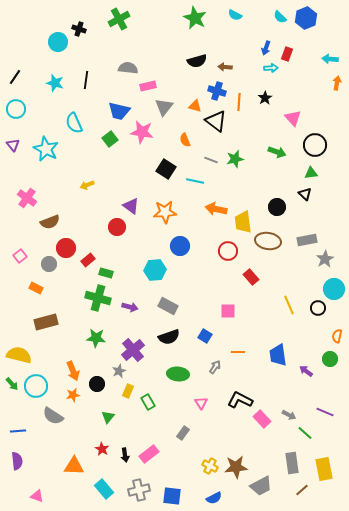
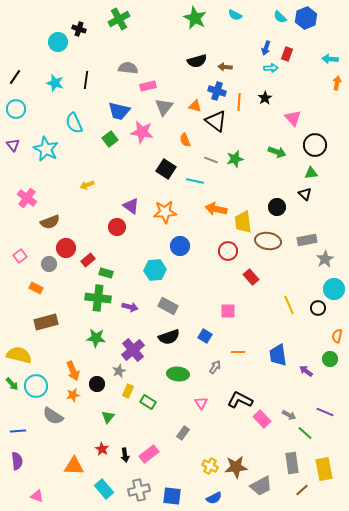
green cross at (98, 298): rotated 10 degrees counterclockwise
green rectangle at (148, 402): rotated 28 degrees counterclockwise
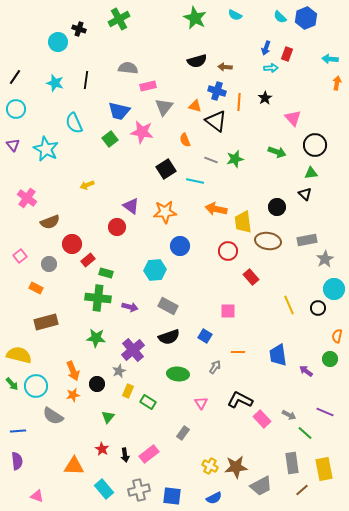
black square at (166, 169): rotated 24 degrees clockwise
red circle at (66, 248): moved 6 px right, 4 px up
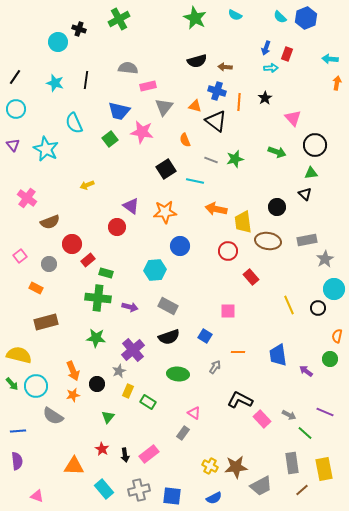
pink triangle at (201, 403): moved 7 px left, 10 px down; rotated 24 degrees counterclockwise
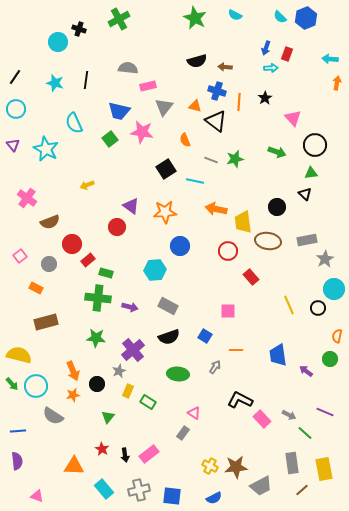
orange line at (238, 352): moved 2 px left, 2 px up
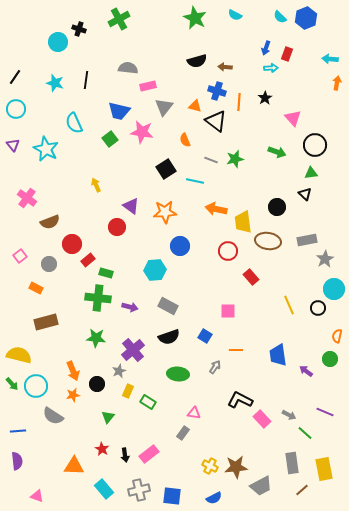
yellow arrow at (87, 185): moved 9 px right; rotated 88 degrees clockwise
pink triangle at (194, 413): rotated 24 degrees counterclockwise
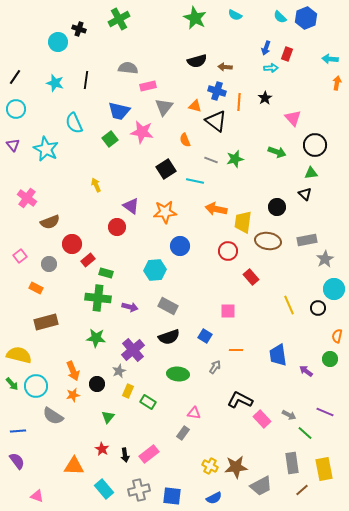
yellow trapezoid at (243, 222): rotated 15 degrees clockwise
purple semicircle at (17, 461): rotated 30 degrees counterclockwise
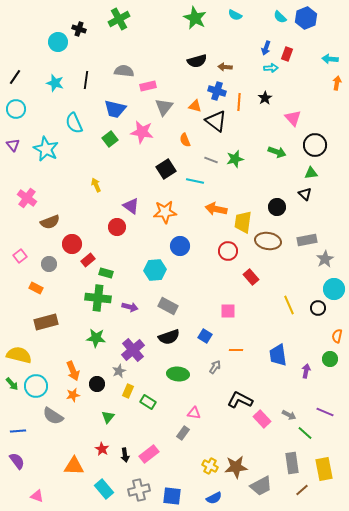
gray semicircle at (128, 68): moved 4 px left, 3 px down
blue trapezoid at (119, 111): moved 4 px left, 2 px up
purple arrow at (306, 371): rotated 64 degrees clockwise
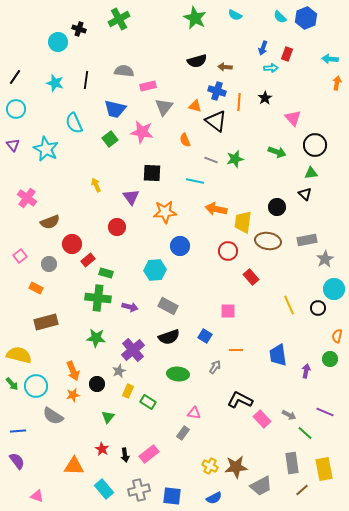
blue arrow at (266, 48): moved 3 px left
black square at (166, 169): moved 14 px left, 4 px down; rotated 36 degrees clockwise
purple triangle at (131, 206): moved 9 px up; rotated 18 degrees clockwise
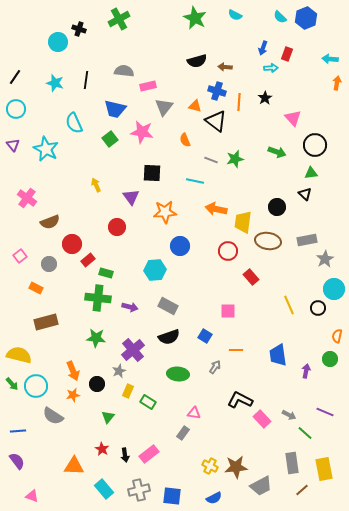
pink triangle at (37, 496): moved 5 px left
